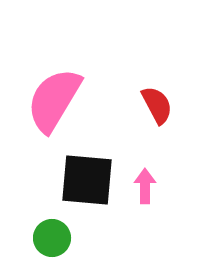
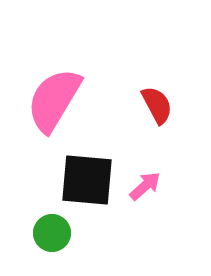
pink arrow: rotated 48 degrees clockwise
green circle: moved 5 px up
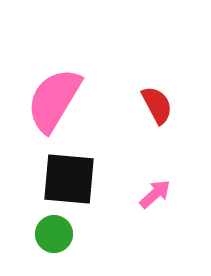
black square: moved 18 px left, 1 px up
pink arrow: moved 10 px right, 8 px down
green circle: moved 2 px right, 1 px down
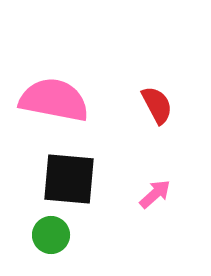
pink semicircle: rotated 70 degrees clockwise
green circle: moved 3 px left, 1 px down
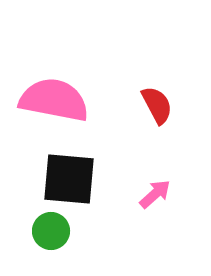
green circle: moved 4 px up
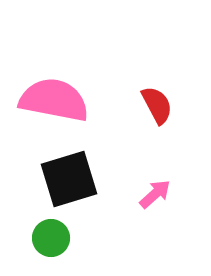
black square: rotated 22 degrees counterclockwise
green circle: moved 7 px down
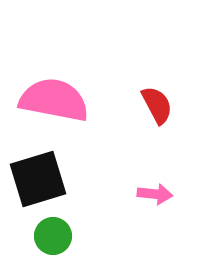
black square: moved 31 px left
pink arrow: rotated 48 degrees clockwise
green circle: moved 2 px right, 2 px up
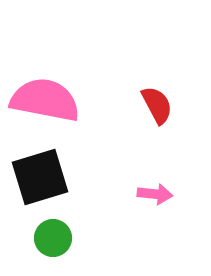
pink semicircle: moved 9 px left
black square: moved 2 px right, 2 px up
green circle: moved 2 px down
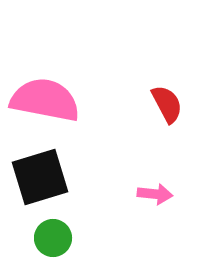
red semicircle: moved 10 px right, 1 px up
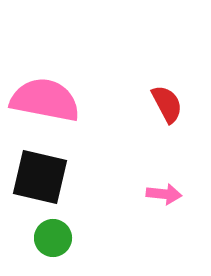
black square: rotated 30 degrees clockwise
pink arrow: moved 9 px right
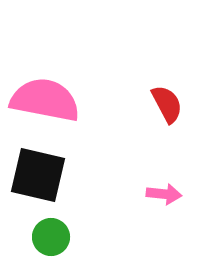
black square: moved 2 px left, 2 px up
green circle: moved 2 px left, 1 px up
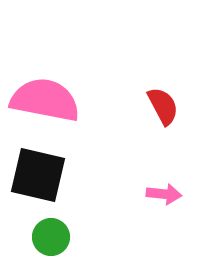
red semicircle: moved 4 px left, 2 px down
